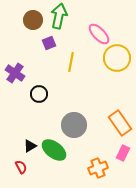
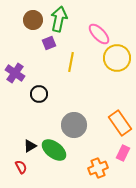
green arrow: moved 3 px down
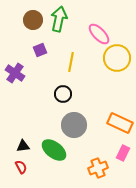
purple square: moved 9 px left, 7 px down
black circle: moved 24 px right
orange rectangle: rotated 30 degrees counterclockwise
black triangle: moved 7 px left; rotated 24 degrees clockwise
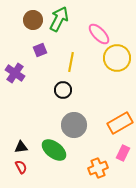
green arrow: rotated 15 degrees clockwise
black circle: moved 4 px up
orange rectangle: rotated 55 degrees counterclockwise
black triangle: moved 2 px left, 1 px down
